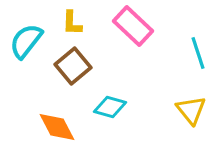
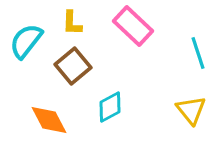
cyan diamond: rotated 44 degrees counterclockwise
orange diamond: moved 8 px left, 7 px up
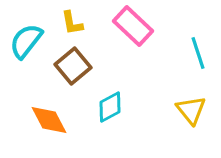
yellow L-shape: rotated 12 degrees counterclockwise
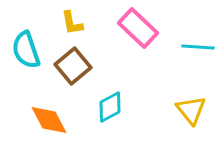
pink rectangle: moved 5 px right, 2 px down
cyan semicircle: moved 9 px down; rotated 57 degrees counterclockwise
cyan line: moved 6 px up; rotated 68 degrees counterclockwise
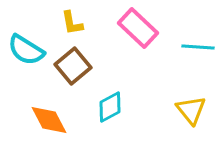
cyan semicircle: rotated 39 degrees counterclockwise
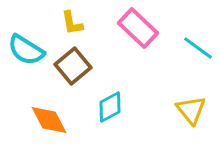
cyan line: moved 1 px down; rotated 32 degrees clockwise
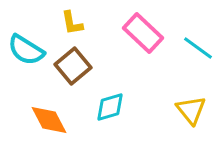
pink rectangle: moved 5 px right, 5 px down
cyan diamond: rotated 12 degrees clockwise
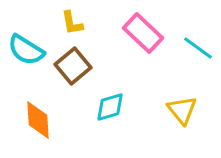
yellow triangle: moved 9 px left
orange diamond: moved 11 px left; rotated 24 degrees clockwise
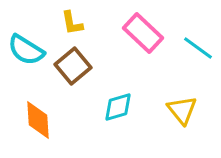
cyan diamond: moved 8 px right
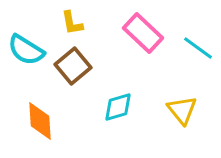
orange diamond: moved 2 px right, 1 px down
